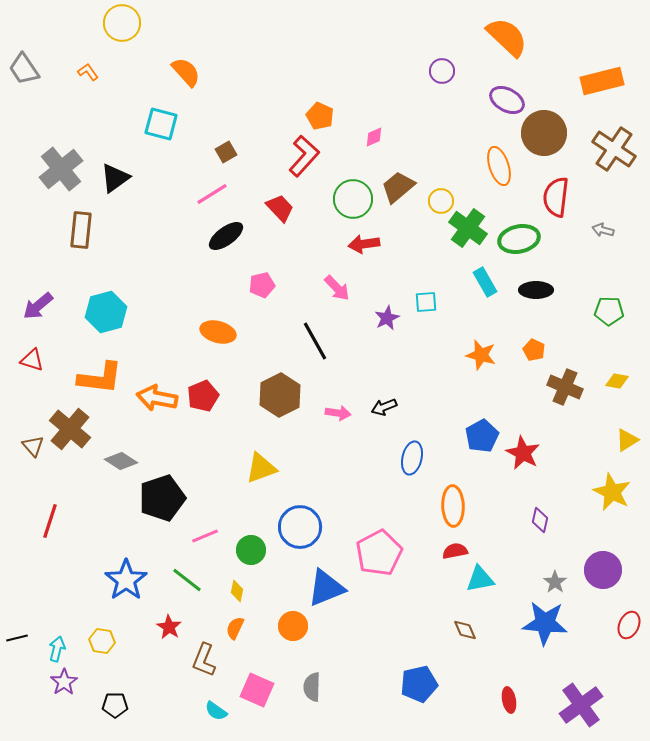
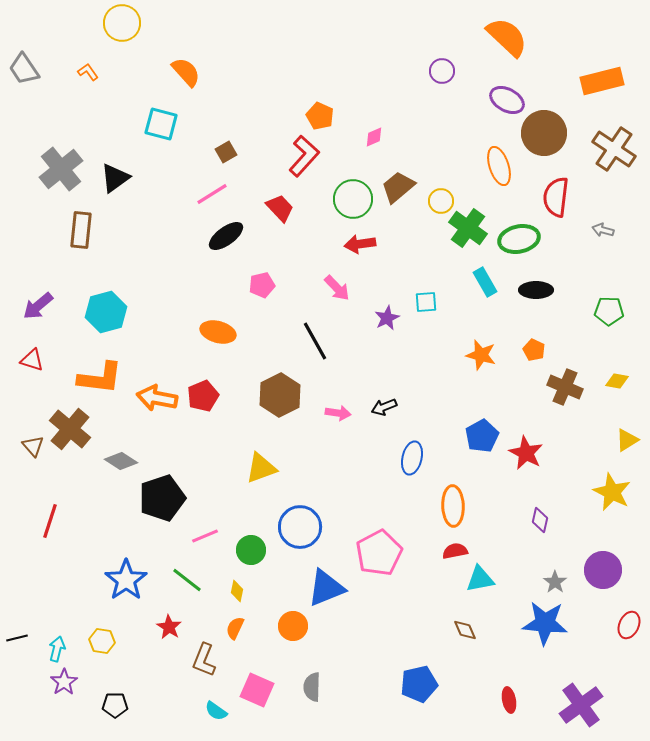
red arrow at (364, 244): moved 4 px left
red star at (523, 453): moved 3 px right
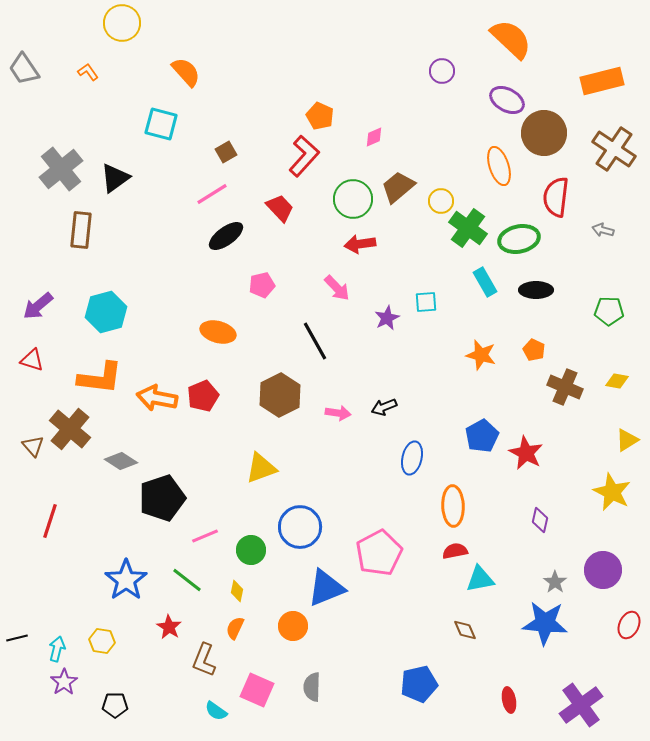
orange semicircle at (507, 37): moved 4 px right, 2 px down
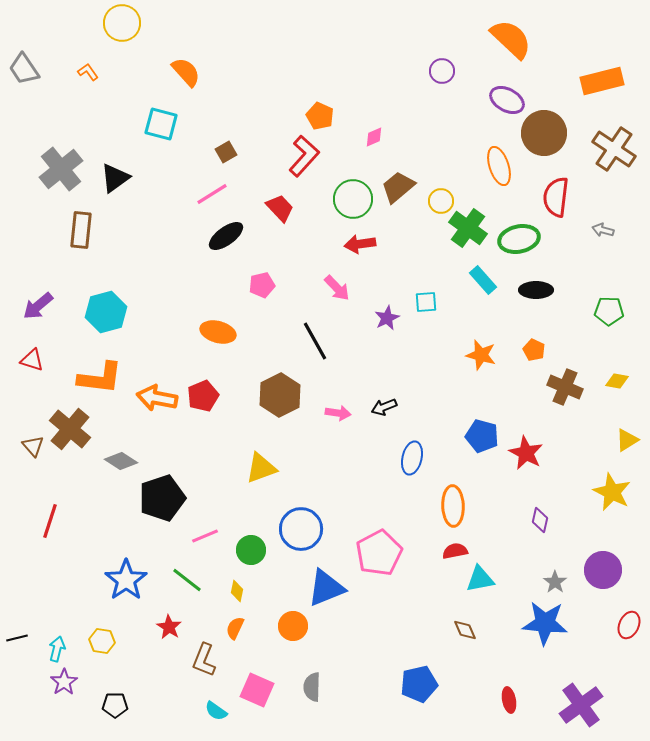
cyan rectangle at (485, 282): moved 2 px left, 2 px up; rotated 12 degrees counterclockwise
blue pentagon at (482, 436): rotated 28 degrees counterclockwise
blue circle at (300, 527): moved 1 px right, 2 px down
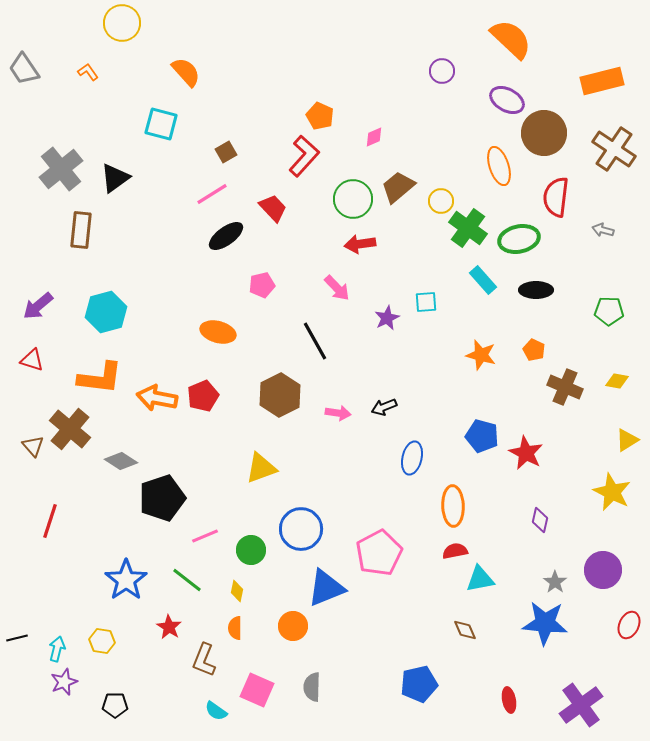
red trapezoid at (280, 208): moved 7 px left
orange semicircle at (235, 628): rotated 25 degrees counterclockwise
purple star at (64, 682): rotated 12 degrees clockwise
